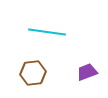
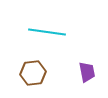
purple trapezoid: rotated 100 degrees clockwise
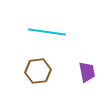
brown hexagon: moved 5 px right, 2 px up
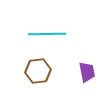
cyan line: moved 2 px down; rotated 9 degrees counterclockwise
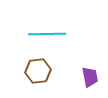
purple trapezoid: moved 3 px right, 5 px down
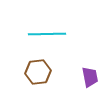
brown hexagon: moved 1 px down
